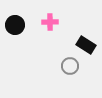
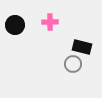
black rectangle: moved 4 px left, 2 px down; rotated 18 degrees counterclockwise
gray circle: moved 3 px right, 2 px up
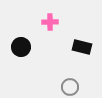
black circle: moved 6 px right, 22 px down
gray circle: moved 3 px left, 23 px down
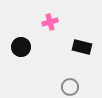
pink cross: rotated 14 degrees counterclockwise
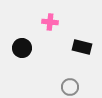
pink cross: rotated 21 degrees clockwise
black circle: moved 1 px right, 1 px down
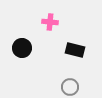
black rectangle: moved 7 px left, 3 px down
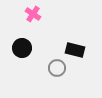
pink cross: moved 17 px left, 8 px up; rotated 28 degrees clockwise
gray circle: moved 13 px left, 19 px up
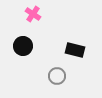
black circle: moved 1 px right, 2 px up
gray circle: moved 8 px down
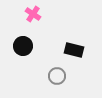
black rectangle: moved 1 px left
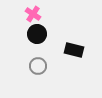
black circle: moved 14 px right, 12 px up
gray circle: moved 19 px left, 10 px up
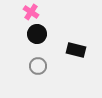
pink cross: moved 2 px left, 2 px up
black rectangle: moved 2 px right
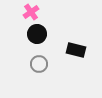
pink cross: rotated 21 degrees clockwise
gray circle: moved 1 px right, 2 px up
